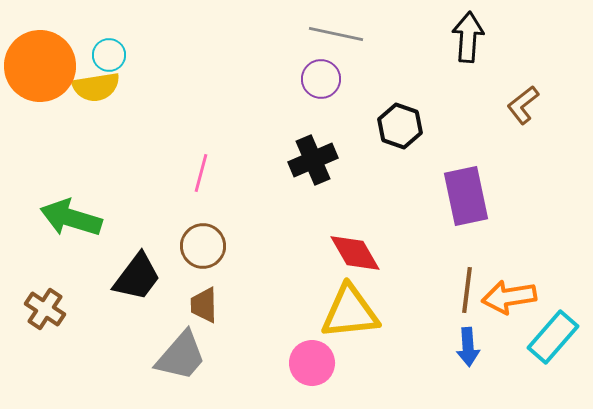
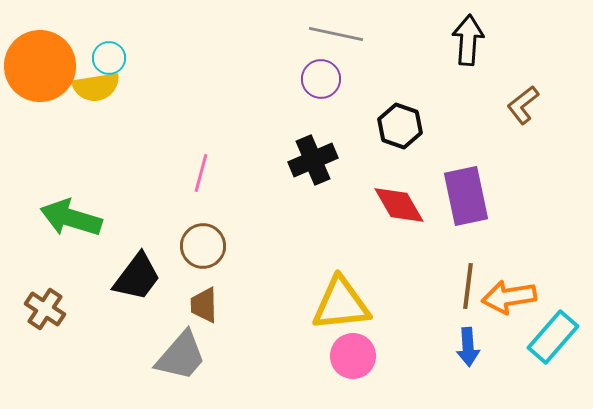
black arrow: moved 3 px down
cyan circle: moved 3 px down
red diamond: moved 44 px right, 48 px up
brown line: moved 1 px right, 4 px up
yellow triangle: moved 9 px left, 8 px up
pink circle: moved 41 px right, 7 px up
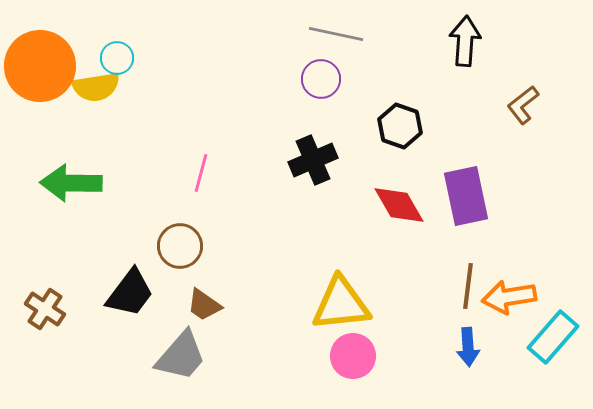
black arrow: moved 3 px left, 1 px down
cyan circle: moved 8 px right
green arrow: moved 35 px up; rotated 16 degrees counterclockwise
brown circle: moved 23 px left
black trapezoid: moved 7 px left, 16 px down
brown trapezoid: rotated 54 degrees counterclockwise
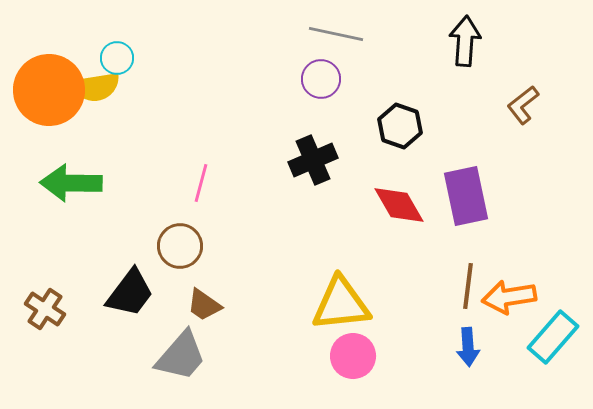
orange circle: moved 9 px right, 24 px down
pink line: moved 10 px down
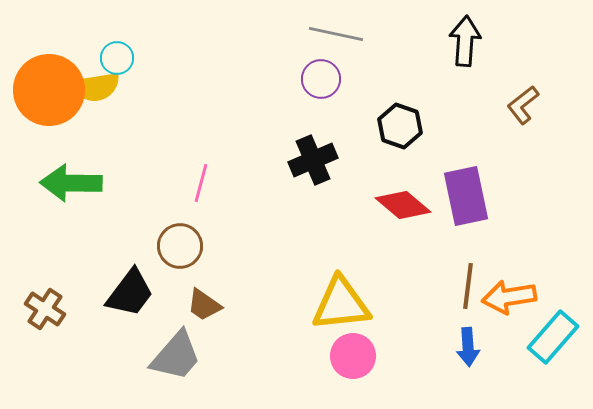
red diamond: moved 4 px right; rotated 20 degrees counterclockwise
gray trapezoid: moved 5 px left
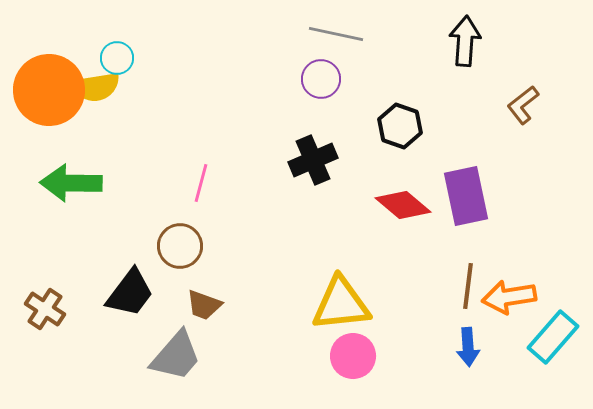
brown trapezoid: rotated 15 degrees counterclockwise
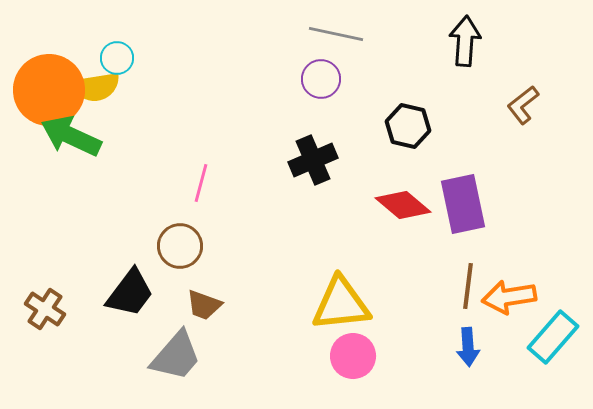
black hexagon: moved 8 px right; rotated 6 degrees counterclockwise
green arrow: moved 47 px up; rotated 24 degrees clockwise
purple rectangle: moved 3 px left, 8 px down
